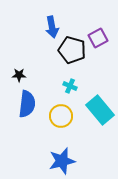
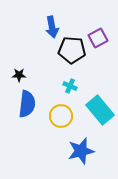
black pentagon: rotated 12 degrees counterclockwise
blue star: moved 19 px right, 10 px up
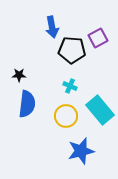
yellow circle: moved 5 px right
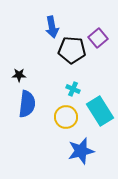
purple square: rotated 12 degrees counterclockwise
cyan cross: moved 3 px right, 3 px down
cyan rectangle: moved 1 px down; rotated 8 degrees clockwise
yellow circle: moved 1 px down
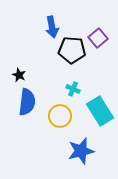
black star: rotated 24 degrees clockwise
blue semicircle: moved 2 px up
yellow circle: moved 6 px left, 1 px up
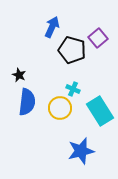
blue arrow: rotated 145 degrees counterclockwise
black pentagon: rotated 12 degrees clockwise
yellow circle: moved 8 px up
